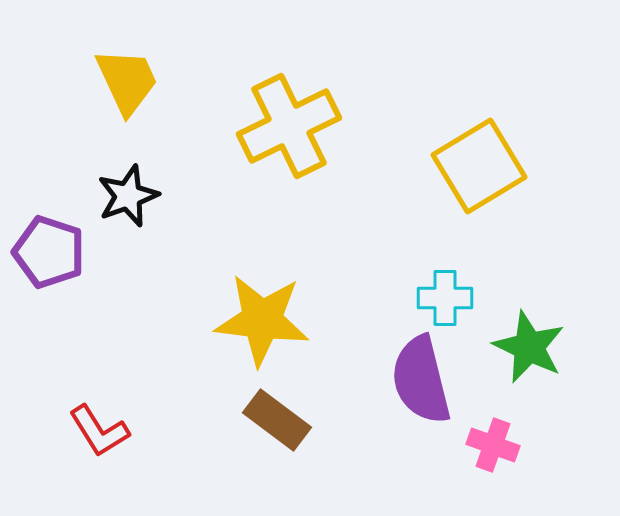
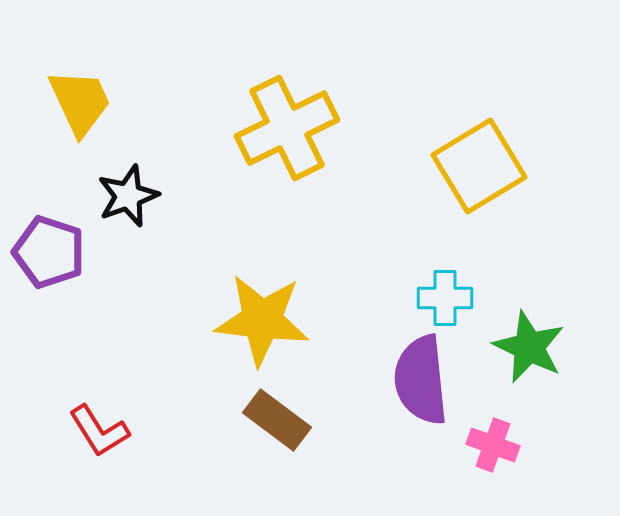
yellow trapezoid: moved 47 px left, 21 px down
yellow cross: moved 2 px left, 2 px down
purple semicircle: rotated 8 degrees clockwise
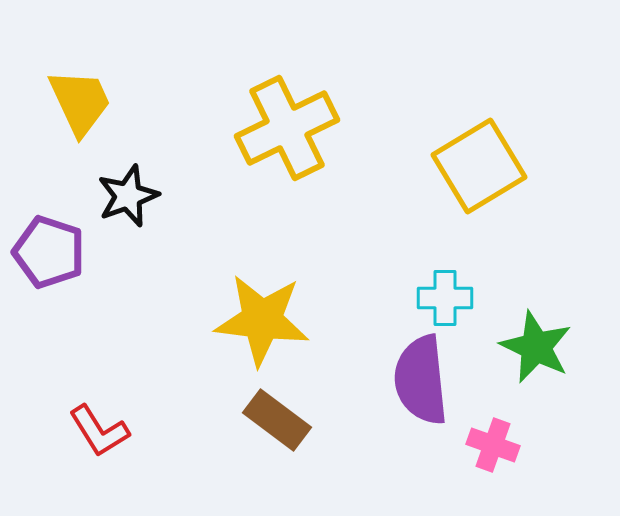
green star: moved 7 px right
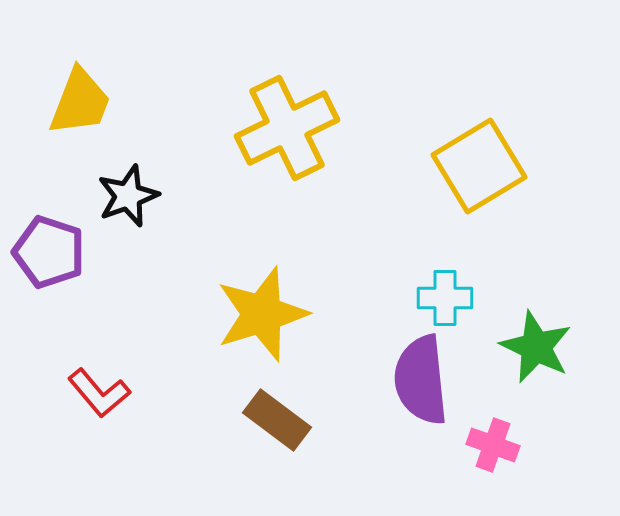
yellow trapezoid: rotated 46 degrees clockwise
yellow star: moved 6 px up; rotated 24 degrees counterclockwise
red L-shape: moved 38 px up; rotated 8 degrees counterclockwise
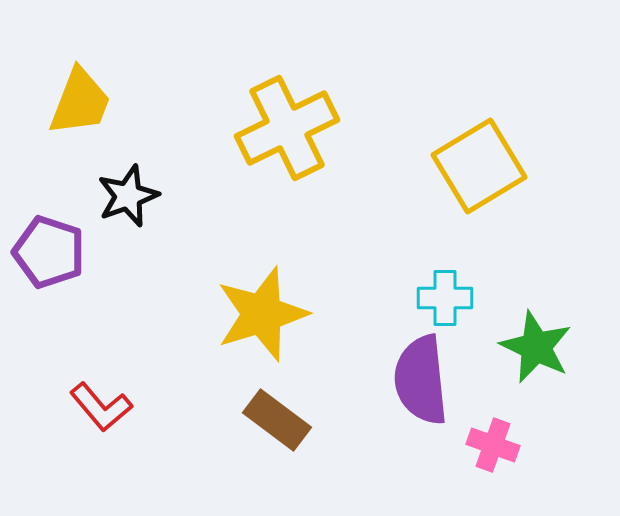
red L-shape: moved 2 px right, 14 px down
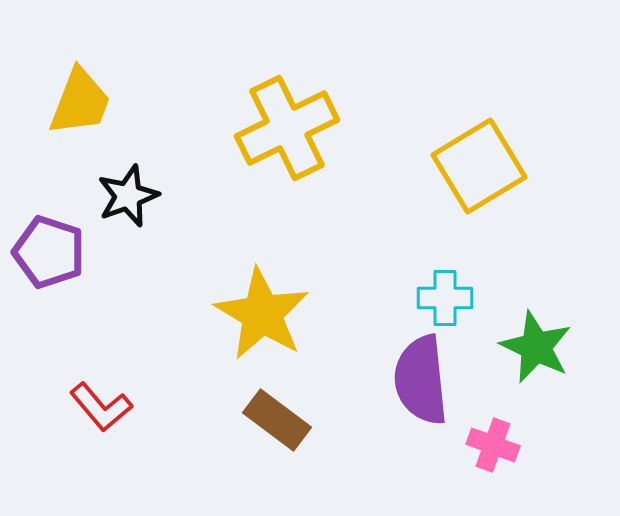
yellow star: rotated 24 degrees counterclockwise
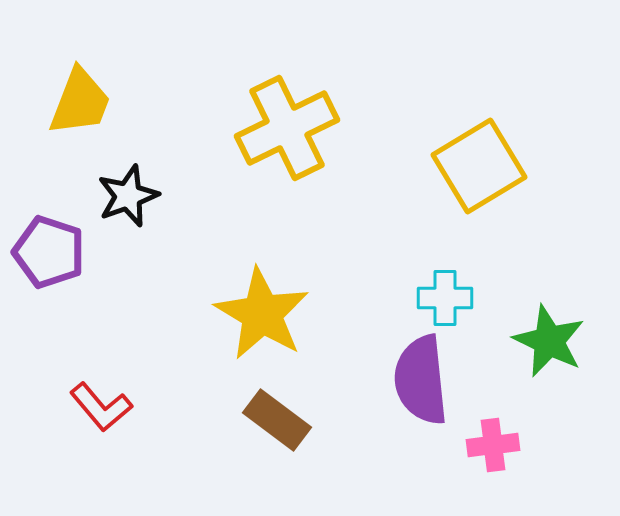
green star: moved 13 px right, 6 px up
pink cross: rotated 27 degrees counterclockwise
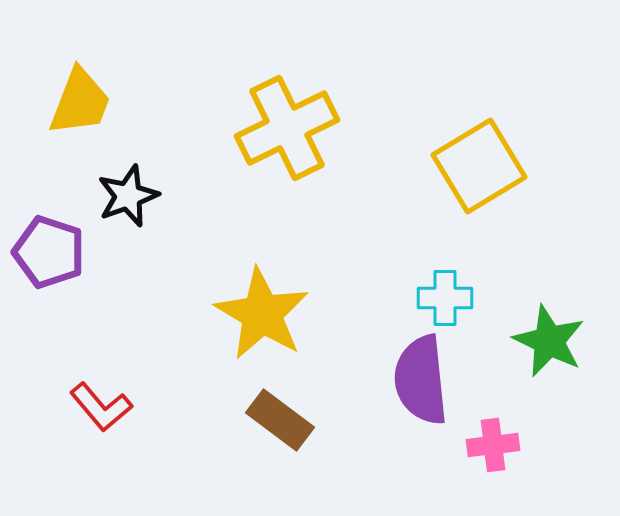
brown rectangle: moved 3 px right
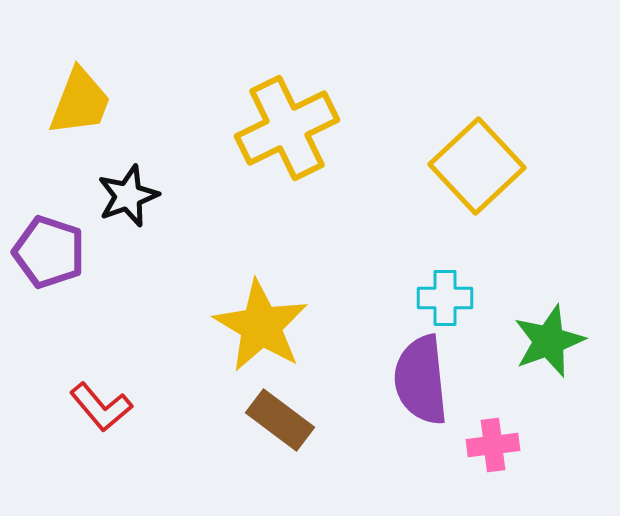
yellow square: moved 2 px left; rotated 12 degrees counterclockwise
yellow star: moved 1 px left, 12 px down
green star: rotated 26 degrees clockwise
